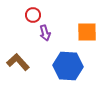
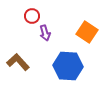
red circle: moved 1 px left, 1 px down
orange square: rotated 35 degrees clockwise
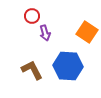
brown L-shape: moved 14 px right, 8 px down; rotated 15 degrees clockwise
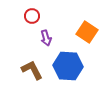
purple arrow: moved 1 px right, 5 px down
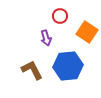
red circle: moved 28 px right
blue hexagon: rotated 8 degrees counterclockwise
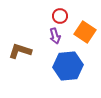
orange square: moved 2 px left
purple arrow: moved 9 px right, 2 px up
brown L-shape: moved 12 px left, 19 px up; rotated 45 degrees counterclockwise
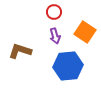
red circle: moved 6 px left, 4 px up
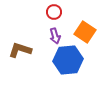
brown L-shape: moved 1 px up
blue hexagon: moved 6 px up
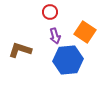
red circle: moved 4 px left
